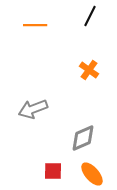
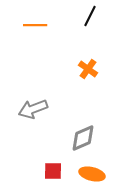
orange cross: moved 1 px left, 1 px up
orange ellipse: rotated 35 degrees counterclockwise
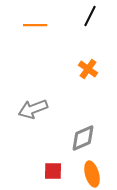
orange ellipse: rotated 60 degrees clockwise
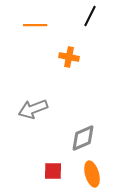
orange cross: moved 19 px left, 12 px up; rotated 24 degrees counterclockwise
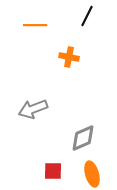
black line: moved 3 px left
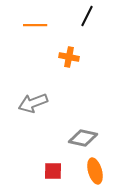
gray arrow: moved 6 px up
gray diamond: rotated 36 degrees clockwise
orange ellipse: moved 3 px right, 3 px up
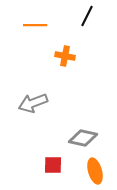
orange cross: moved 4 px left, 1 px up
red square: moved 6 px up
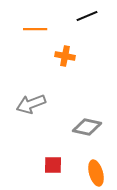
black line: rotated 40 degrees clockwise
orange line: moved 4 px down
gray arrow: moved 2 px left, 1 px down
gray diamond: moved 4 px right, 11 px up
orange ellipse: moved 1 px right, 2 px down
